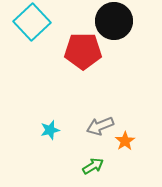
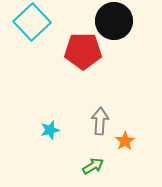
gray arrow: moved 5 px up; rotated 116 degrees clockwise
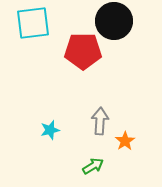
cyan square: moved 1 px right, 1 px down; rotated 36 degrees clockwise
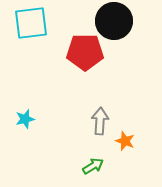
cyan square: moved 2 px left
red pentagon: moved 2 px right, 1 px down
cyan star: moved 25 px left, 11 px up
orange star: rotated 18 degrees counterclockwise
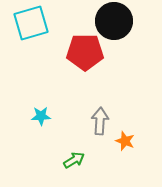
cyan square: rotated 9 degrees counterclockwise
cyan star: moved 16 px right, 3 px up; rotated 12 degrees clockwise
green arrow: moved 19 px left, 6 px up
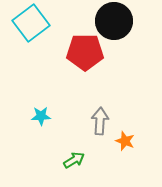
cyan square: rotated 21 degrees counterclockwise
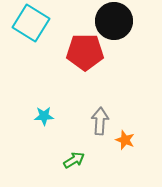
cyan square: rotated 21 degrees counterclockwise
cyan star: moved 3 px right
orange star: moved 1 px up
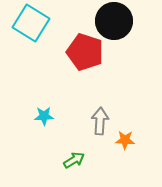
red pentagon: rotated 18 degrees clockwise
orange star: rotated 18 degrees counterclockwise
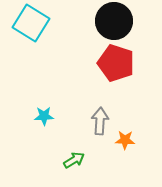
red pentagon: moved 31 px right, 11 px down
